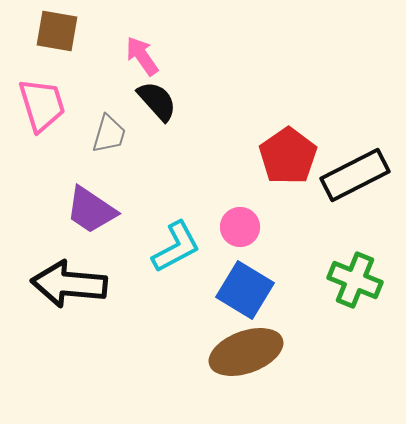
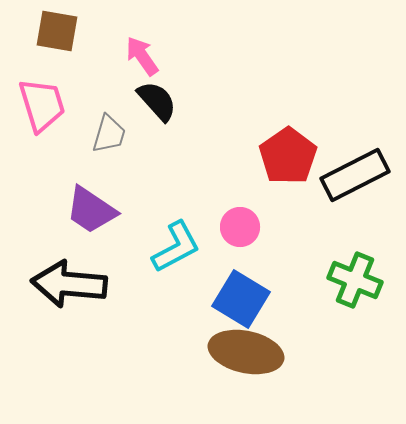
blue square: moved 4 px left, 9 px down
brown ellipse: rotated 32 degrees clockwise
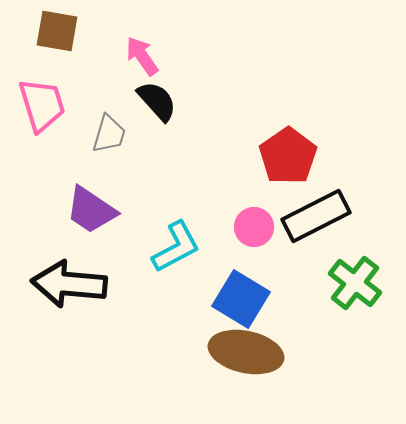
black rectangle: moved 39 px left, 41 px down
pink circle: moved 14 px right
green cross: moved 3 px down; rotated 16 degrees clockwise
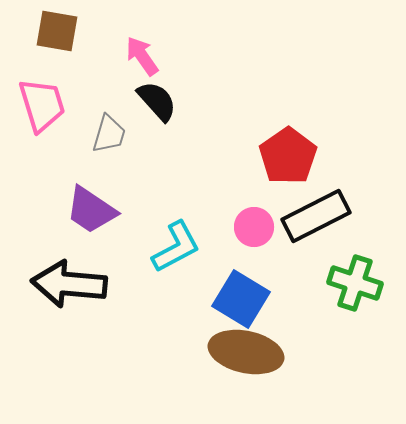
green cross: rotated 20 degrees counterclockwise
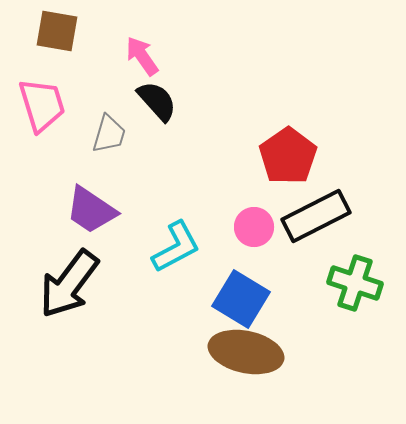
black arrow: rotated 58 degrees counterclockwise
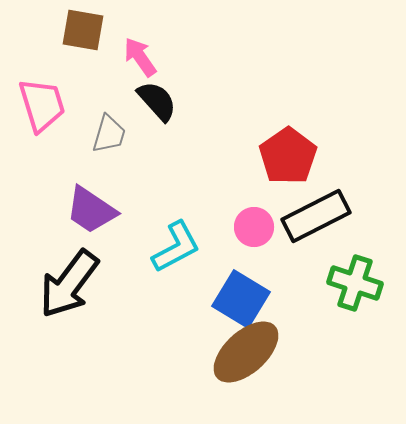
brown square: moved 26 px right, 1 px up
pink arrow: moved 2 px left, 1 px down
brown ellipse: rotated 54 degrees counterclockwise
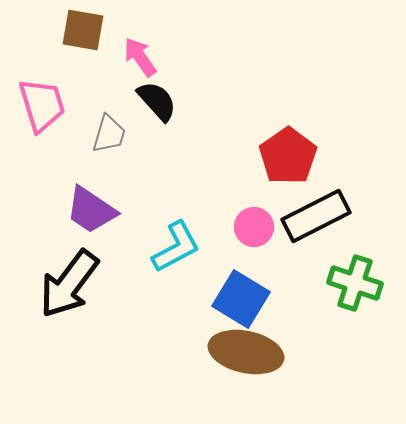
brown ellipse: rotated 54 degrees clockwise
